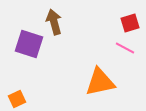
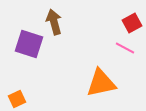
red square: moved 2 px right; rotated 12 degrees counterclockwise
orange triangle: moved 1 px right, 1 px down
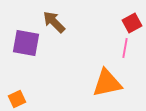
brown arrow: rotated 30 degrees counterclockwise
purple square: moved 3 px left, 1 px up; rotated 8 degrees counterclockwise
pink line: rotated 72 degrees clockwise
orange triangle: moved 6 px right
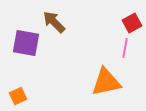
orange triangle: moved 1 px left, 1 px up
orange square: moved 1 px right, 3 px up
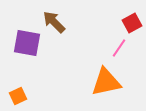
purple square: moved 1 px right
pink line: moved 6 px left; rotated 24 degrees clockwise
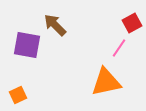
brown arrow: moved 1 px right, 3 px down
purple square: moved 2 px down
orange square: moved 1 px up
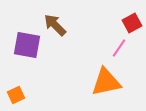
orange square: moved 2 px left
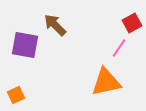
purple square: moved 2 px left
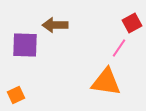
brown arrow: rotated 45 degrees counterclockwise
purple square: rotated 8 degrees counterclockwise
orange triangle: rotated 20 degrees clockwise
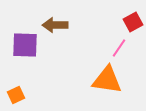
red square: moved 1 px right, 1 px up
orange triangle: moved 1 px right, 2 px up
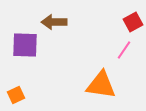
brown arrow: moved 1 px left, 3 px up
pink line: moved 5 px right, 2 px down
orange triangle: moved 6 px left, 5 px down
